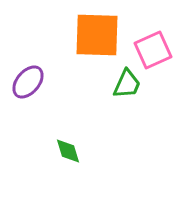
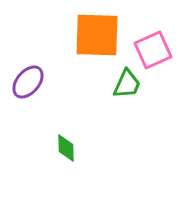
green diamond: moved 2 px left, 3 px up; rotated 16 degrees clockwise
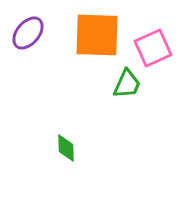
pink square: moved 2 px up
purple ellipse: moved 49 px up
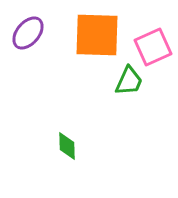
pink square: moved 1 px up
green trapezoid: moved 2 px right, 3 px up
green diamond: moved 1 px right, 2 px up
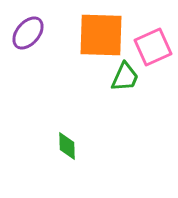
orange square: moved 4 px right
green trapezoid: moved 4 px left, 4 px up
